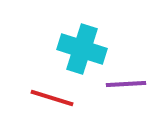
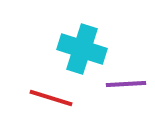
red line: moved 1 px left
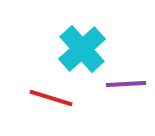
cyan cross: rotated 30 degrees clockwise
